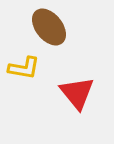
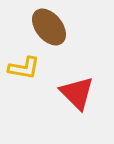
red triangle: rotated 6 degrees counterclockwise
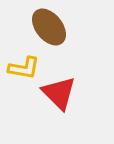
red triangle: moved 18 px left
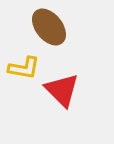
red triangle: moved 3 px right, 3 px up
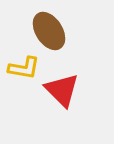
brown ellipse: moved 4 px down; rotated 6 degrees clockwise
